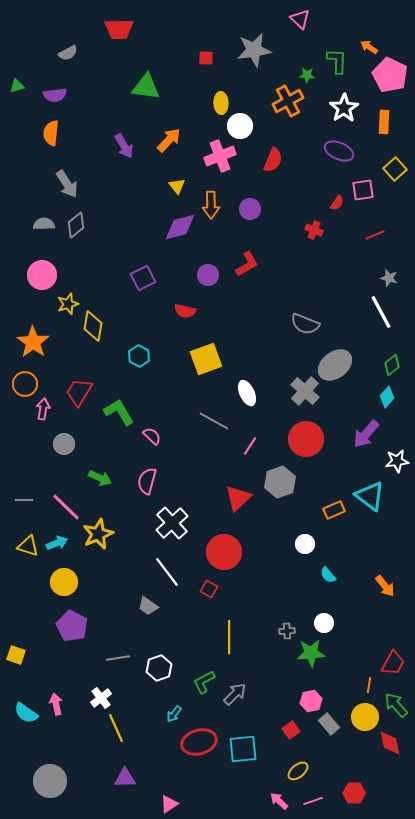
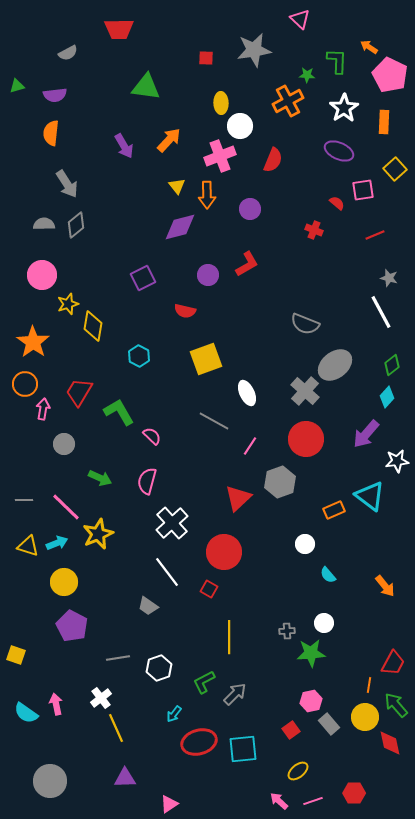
red semicircle at (337, 203): rotated 84 degrees counterclockwise
orange arrow at (211, 205): moved 4 px left, 10 px up
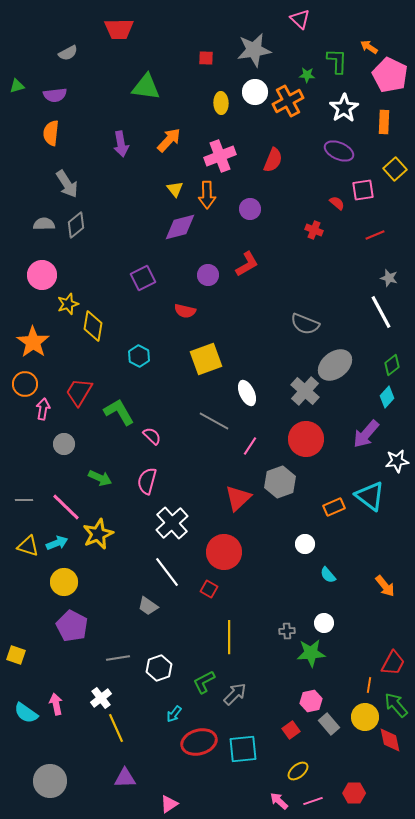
white circle at (240, 126): moved 15 px right, 34 px up
purple arrow at (124, 146): moved 3 px left, 2 px up; rotated 20 degrees clockwise
yellow triangle at (177, 186): moved 2 px left, 3 px down
orange rectangle at (334, 510): moved 3 px up
red diamond at (390, 743): moved 3 px up
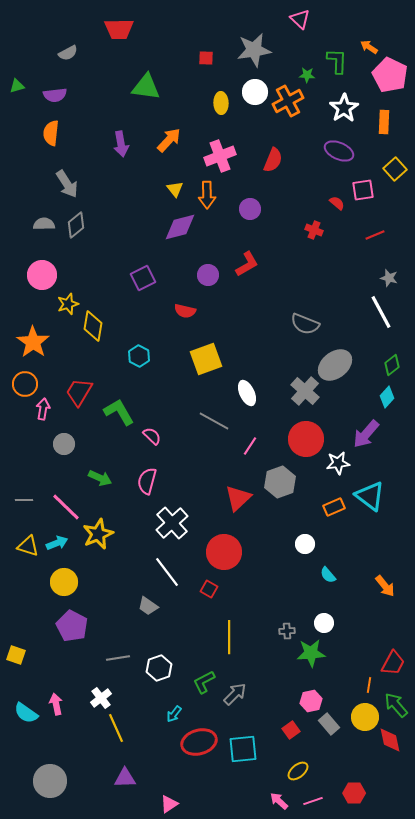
white star at (397, 461): moved 59 px left, 2 px down
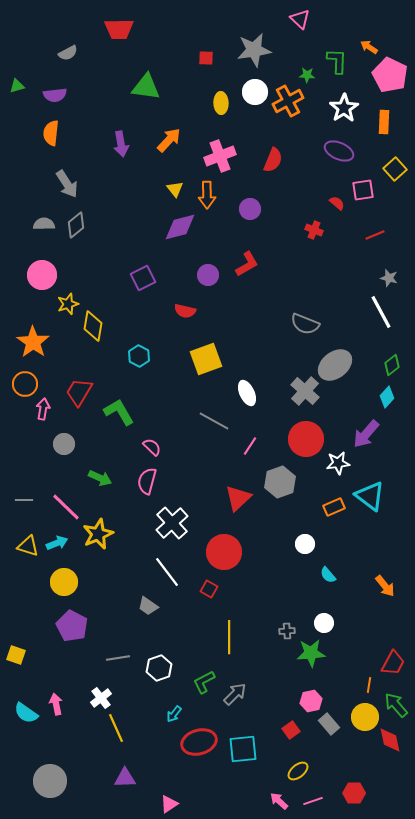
pink semicircle at (152, 436): moved 11 px down
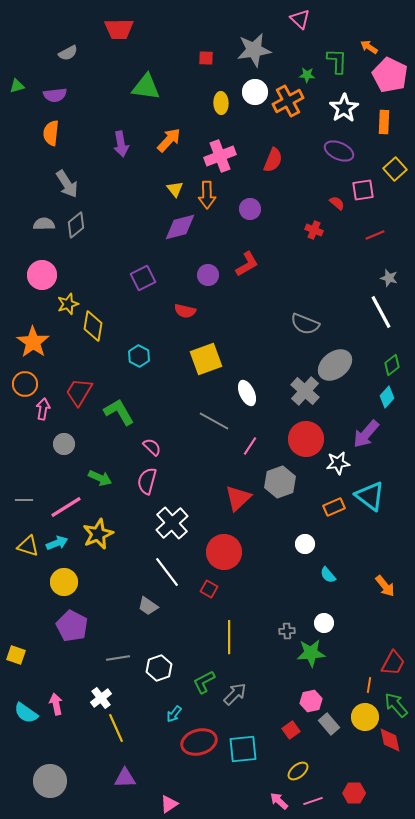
pink line at (66, 507): rotated 76 degrees counterclockwise
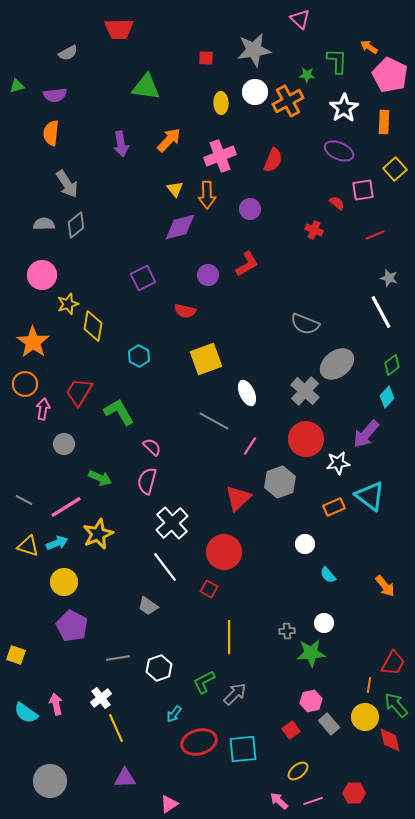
gray ellipse at (335, 365): moved 2 px right, 1 px up
gray line at (24, 500): rotated 30 degrees clockwise
white line at (167, 572): moved 2 px left, 5 px up
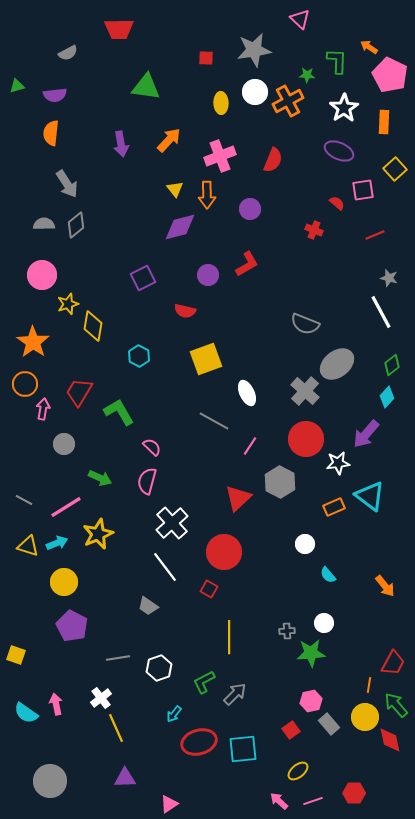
gray hexagon at (280, 482): rotated 12 degrees counterclockwise
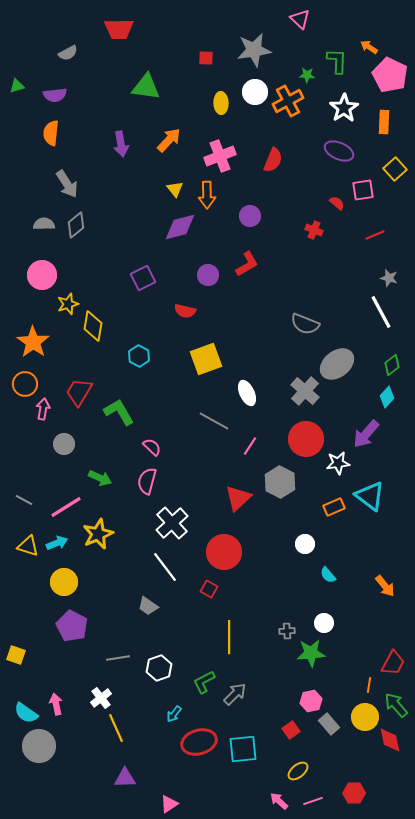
purple circle at (250, 209): moved 7 px down
gray circle at (50, 781): moved 11 px left, 35 px up
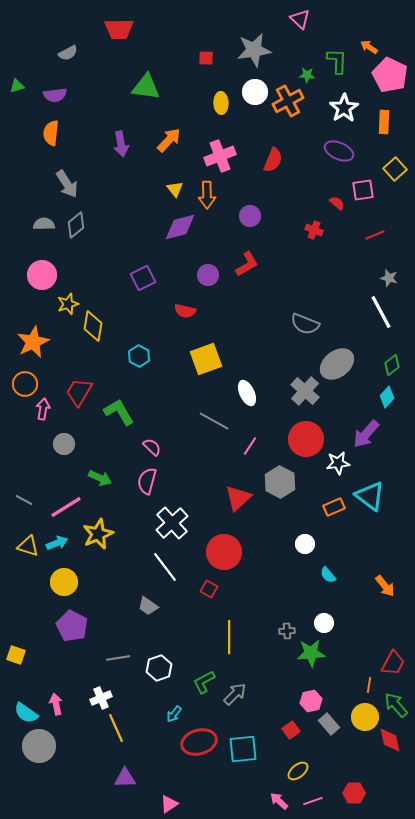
orange star at (33, 342): rotated 12 degrees clockwise
white cross at (101, 698): rotated 15 degrees clockwise
